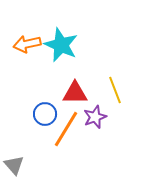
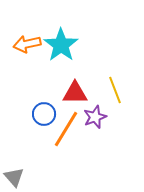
cyan star: rotated 12 degrees clockwise
blue circle: moved 1 px left
gray triangle: moved 12 px down
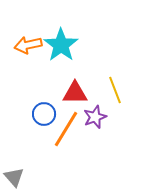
orange arrow: moved 1 px right, 1 px down
